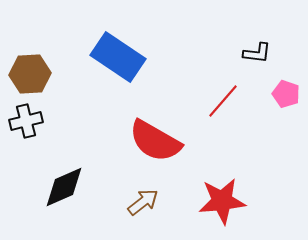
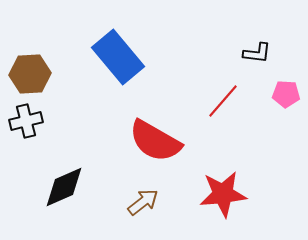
blue rectangle: rotated 16 degrees clockwise
pink pentagon: rotated 16 degrees counterclockwise
red star: moved 1 px right, 7 px up
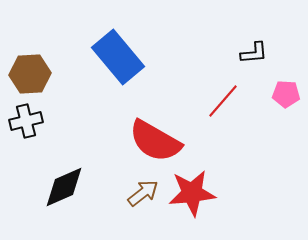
black L-shape: moved 3 px left; rotated 12 degrees counterclockwise
red star: moved 31 px left, 1 px up
brown arrow: moved 9 px up
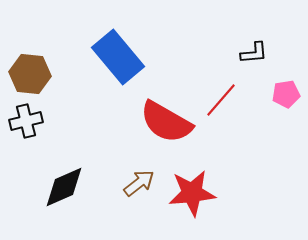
brown hexagon: rotated 9 degrees clockwise
pink pentagon: rotated 12 degrees counterclockwise
red line: moved 2 px left, 1 px up
red semicircle: moved 11 px right, 19 px up
brown arrow: moved 4 px left, 10 px up
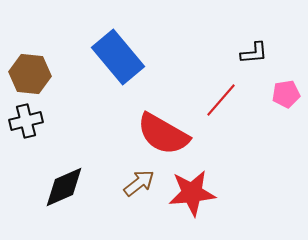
red semicircle: moved 3 px left, 12 px down
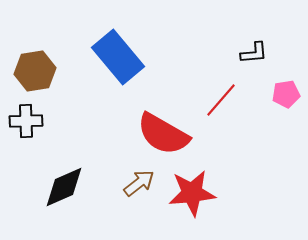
brown hexagon: moved 5 px right, 3 px up; rotated 15 degrees counterclockwise
black cross: rotated 12 degrees clockwise
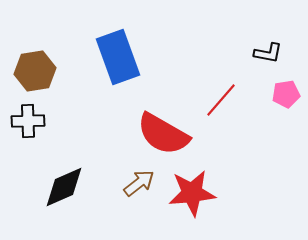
black L-shape: moved 14 px right; rotated 16 degrees clockwise
blue rectangle: rotated 20 degrees clockwise
black cross: moved 2 px right
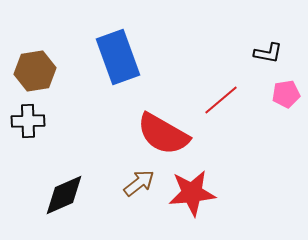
red line: rotated 9 degrees clockwise
black diamond: moved 8 px down
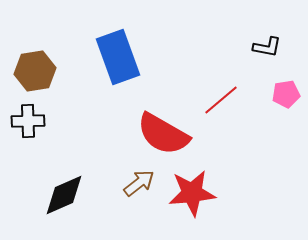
black L-shape: moved 1 px left, 6 px up
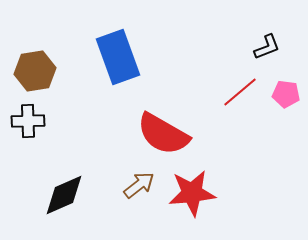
black L-shape: rotated 32 degrees counterclockwise
pink pentagon: rotated 16 degrees clockwise
red line: moved 19 px right, 8 px up
brown arrow: moved 2 px down
